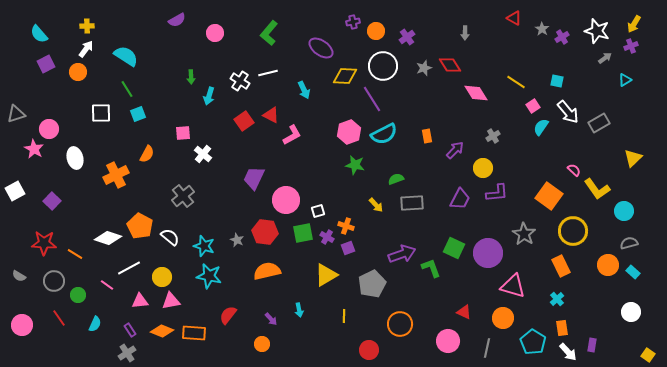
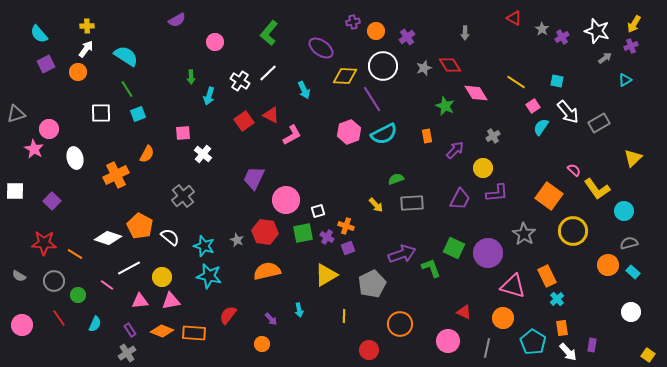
pink circle at (215, 33): moved 9 px down
white line at (268, 73): rotated 30 degrees counterclockwise
green star at (355, 165): moved 90 px right, 59 px up; rotated 12 degrees clockwise
white square at (15, 191): rotated 30 degrees clockwise
orange rectangle at (561, 266): moved 14 px left, 10 px down
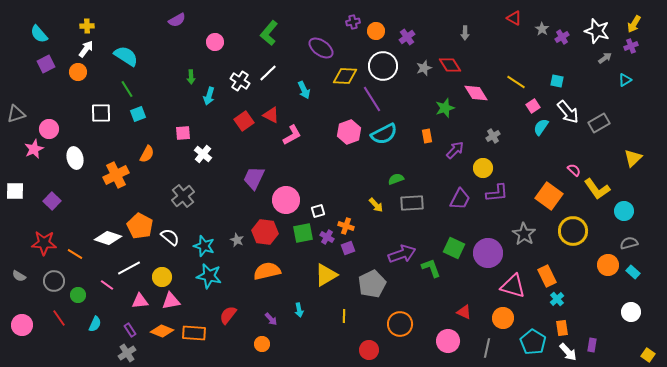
green star at (445, 106): moved 2 px down; rotated 30 degrees clockwise
pink star at (34, 149): rotated 18 degrees clockwise
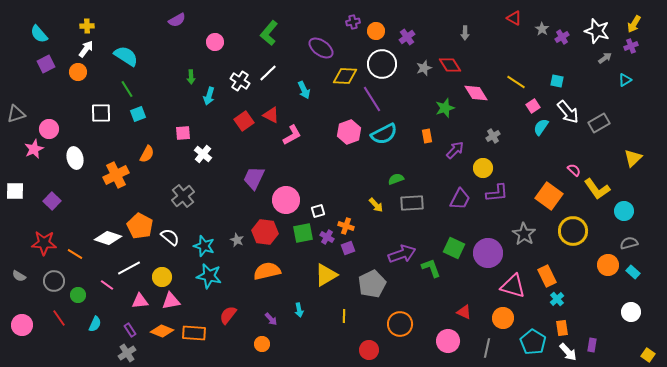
white circle at (383, 66): moved 1 px left, 2 px up
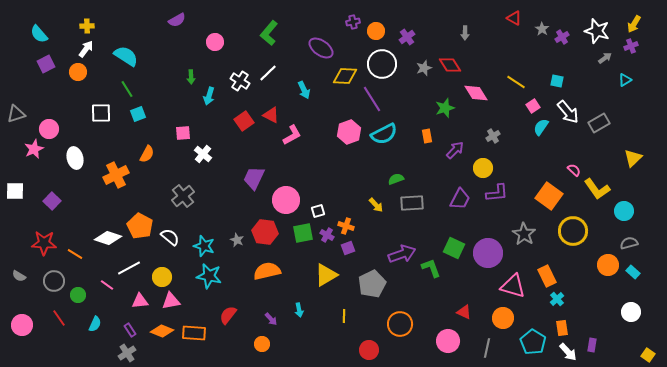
purple cross at (327, 237): moved 2 px up
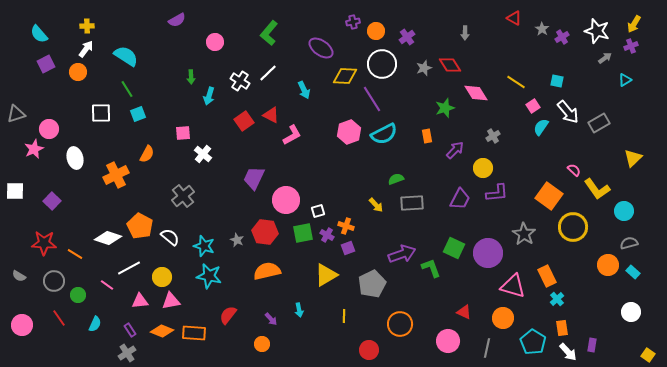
yellow circle at (573, 231): moved 4 px up
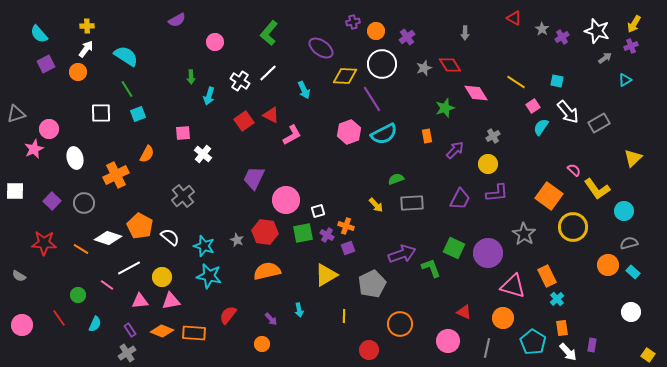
yellow circle at (483, 168): moved 5 px right, 4 px up
orange line at (75, 254): moved 6 px right, 5 px up
gray circle at (54, 281): moved 30 px right, 78 px up
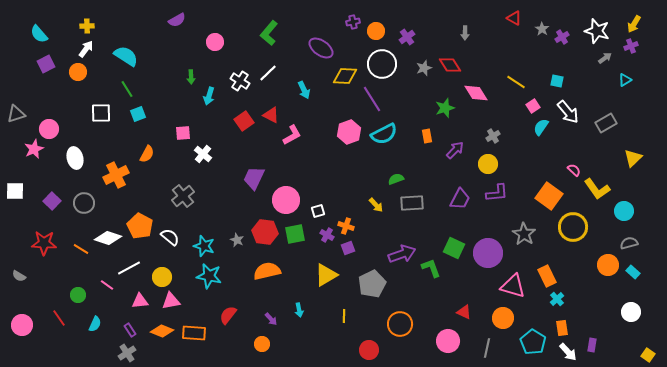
gray rectangle at (599, 123): moved 7 px right
green square at (303, 233): moved 8 px left, 1 px down
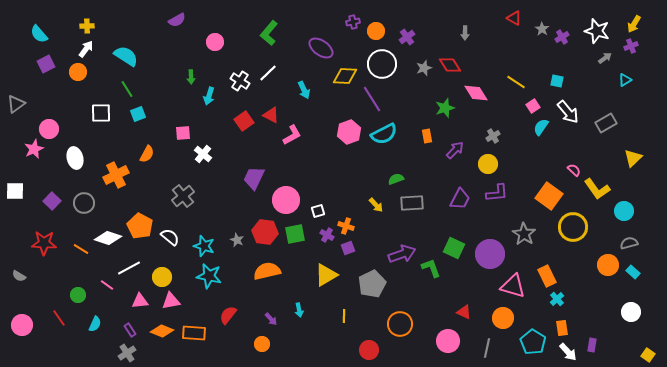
gray triangle at (16, 114): moved 10 px up; rotated 18 degrees counterclockwise
purple circle at (488, 253): moved 2 px right, 1 px down
